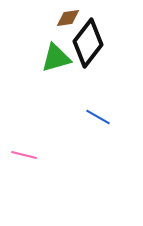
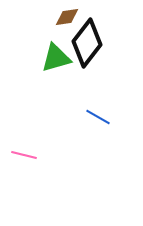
brown diamond: moved 1 px left, 1 px up
black diamond: moved 1 px left
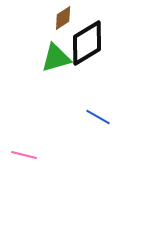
brown diamond: moved 4 px left, 1 px down; rotated 25 degrees counterclockwise
black diamond: rotated 21 degrees clockwise
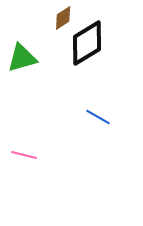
green triangle: moved 34 px left
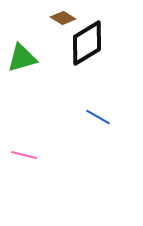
brown diamond: rotated 65 degrees clockwise
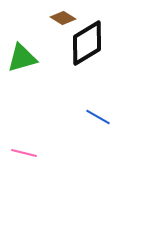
pink line: moved 2 px up
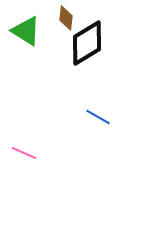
brown diamond: moved 3 px right; rotated 65 degrees clockwise
green triangle: moved 4 px right, 27 px up; rotated 48 degrees clockwise
pink line: rotated 10 degrees clockwise
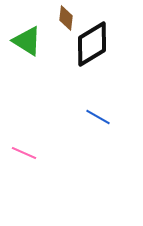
green triangle: moved 1 px right, 10 px down
black diamond: moved 5 px right, 1 px down
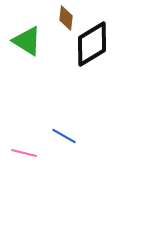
blue line: moved 34 px left, 19 px down
pink line: rotated 10 degrees counterclockwise
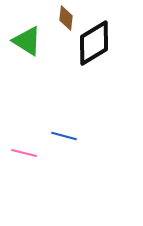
black diamond: moved 2 px right, 1 px up
blue line: rotated 15 degrees counterclockwise
